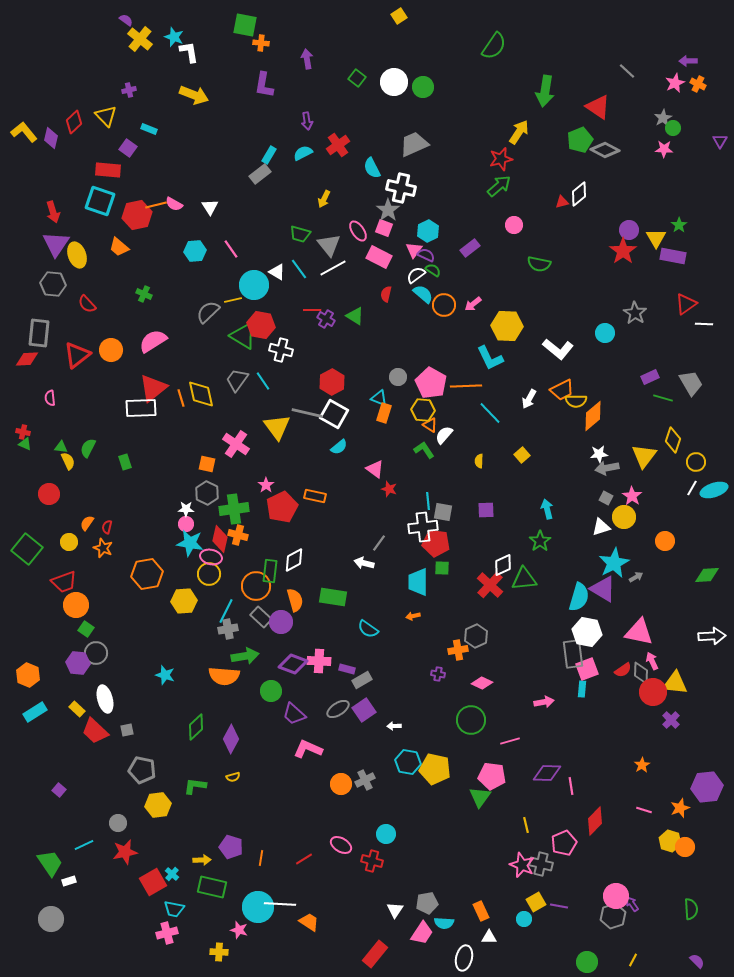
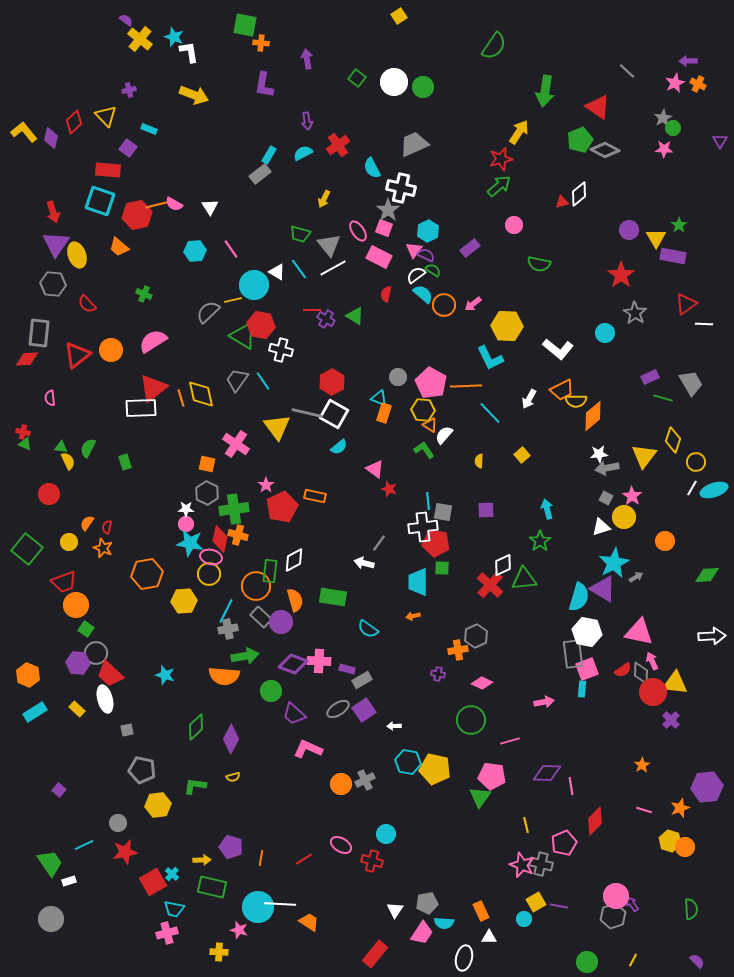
red star at (623, 251): moved 2 px left, 24 px down
red trapezoid at (95, 731): moved 15 px right, 57 px up
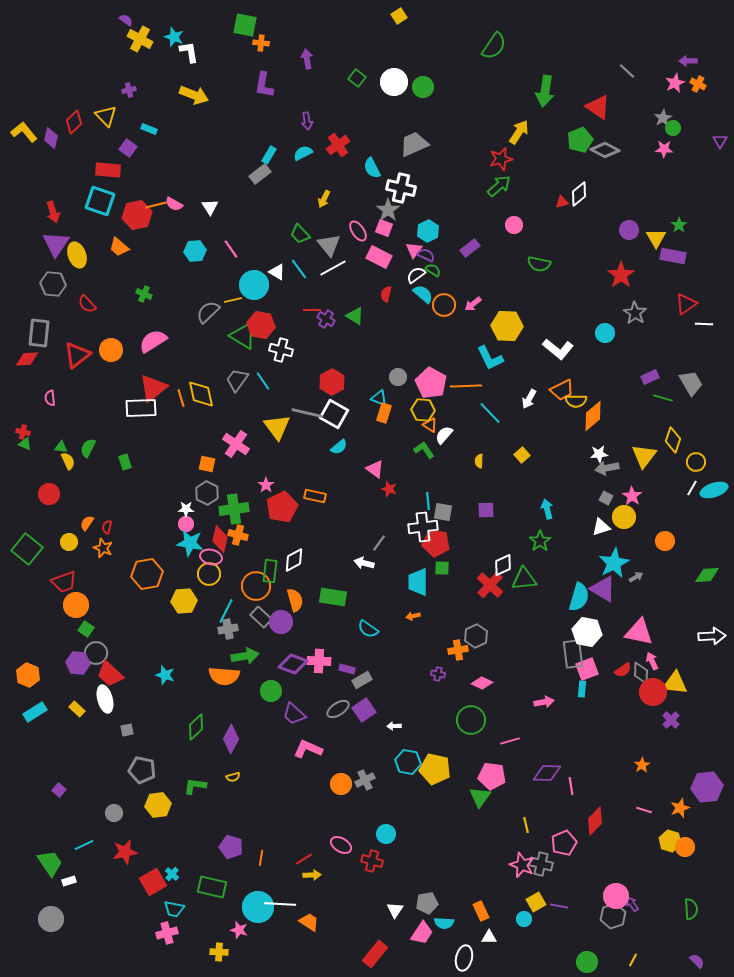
yellow cross at (140, 39): rotated 10 degrees counterclockwise
green trapezoid at (300, 234): rotated 30 degrees clockwise
gray circle at (118, 823): moved 4 px left, 10 px up
yellow arrow at (202, 860): moved 110 px right, 15 px down
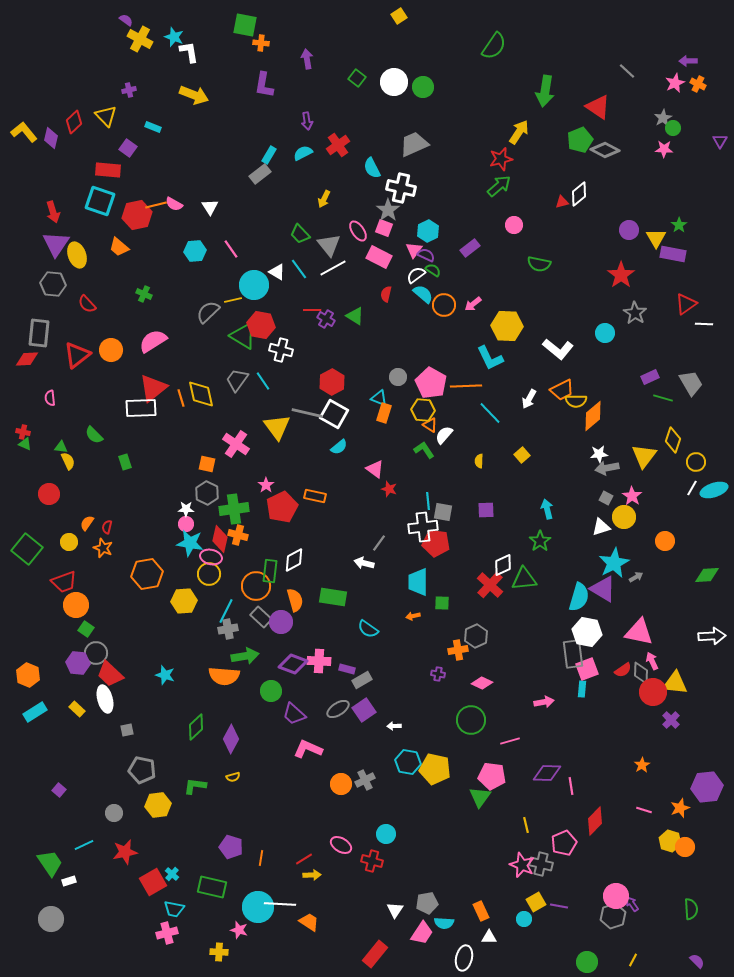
cyan rectangle at (149, 129): moved 4 px right, 2 px up
purple rectangle at (673, 256): moved 2 px up
green semicircle at (88, 448): moved 6 px right, 13 px up; rotated 72 degrees counterclockwise
green square at (442, 568): moved 35 px down
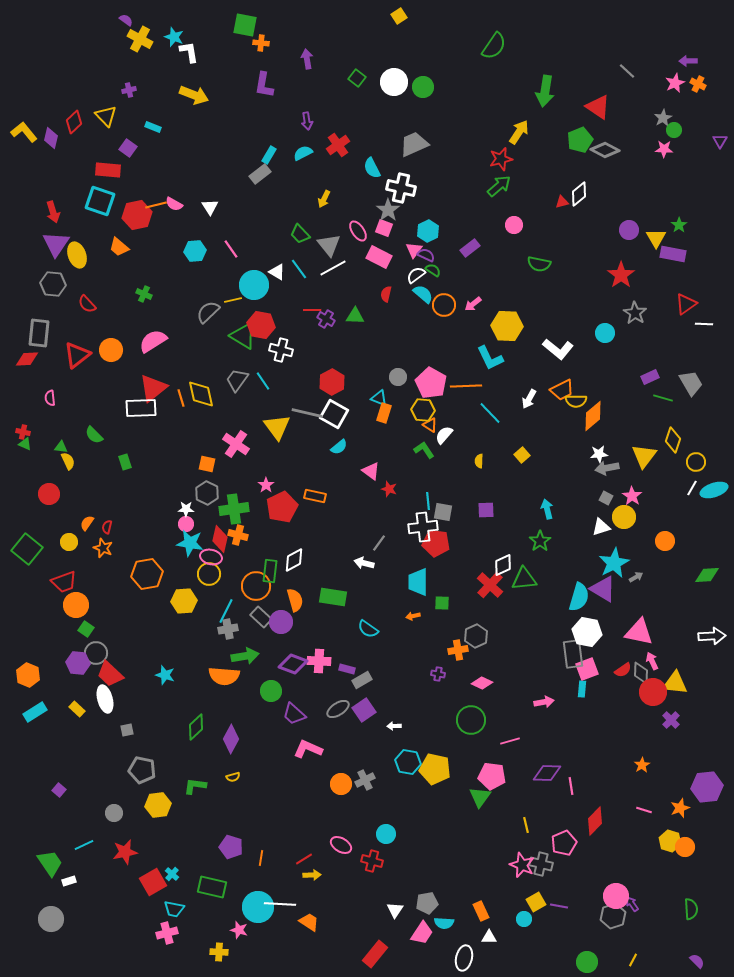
green circle at (673, 128): moved 1 px right, 2 px down
green triangle at (355, 316): rotated 30 degrees counterclockwise
pink triangle at (375, 469): moved 4 px left, 2 px down
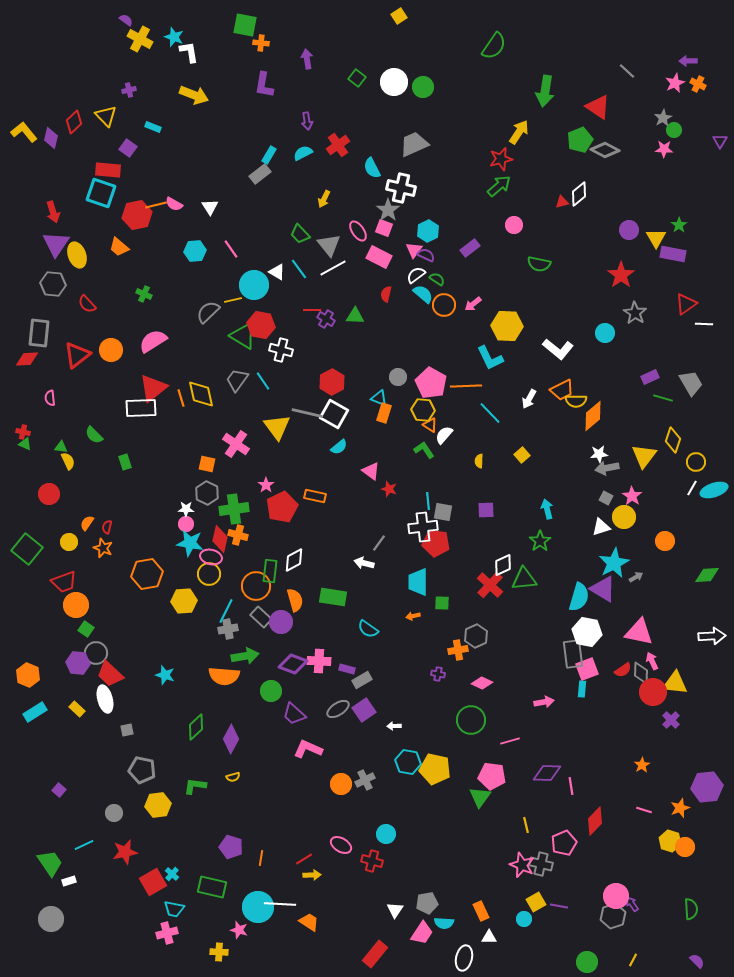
cyan square at (100, 201): moved 1 px right, 8 px up
green semicircle at (433, 270): moved 4 px right, 9 px down
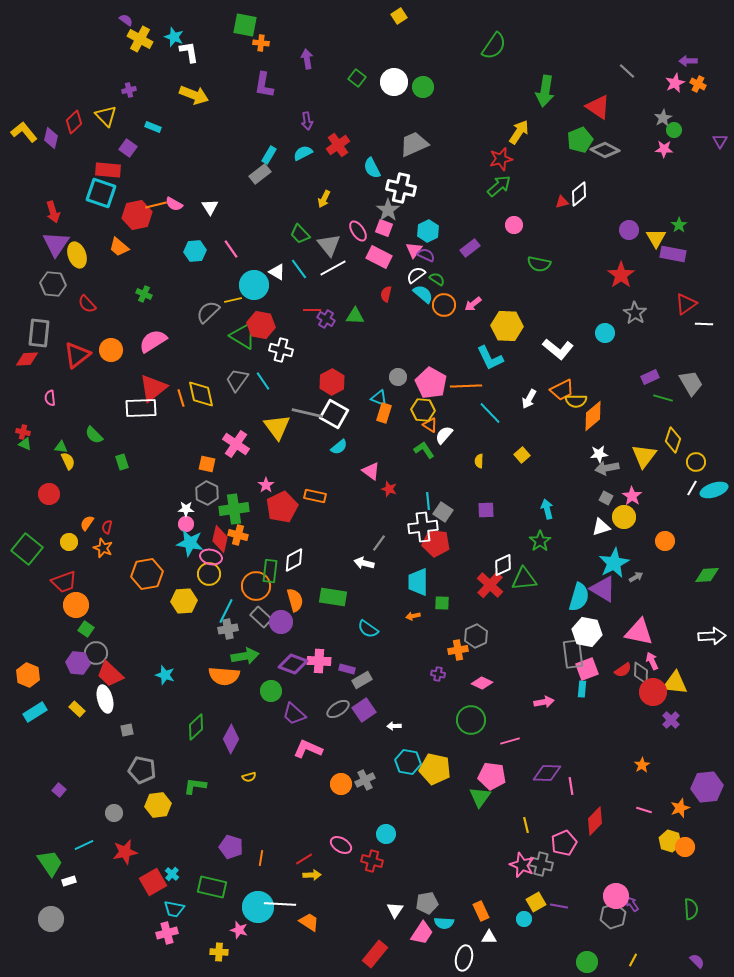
green rectangle at (125, 462): moved 3 px left
gray square at (443, 512): rotated 24 degrees clockwise
yellow semicircle at (233, 777): moved 16 px right
